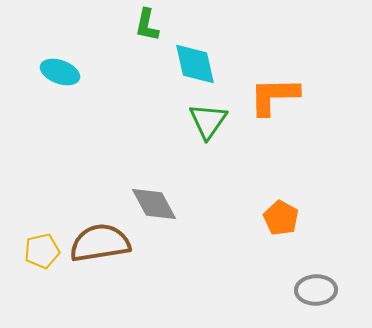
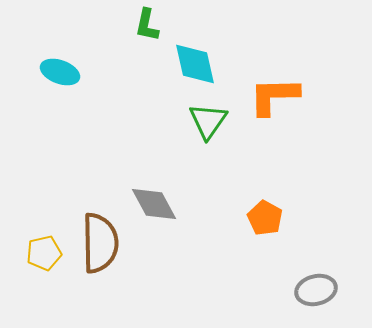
orange pentagon: moved 16 px left
brown semicircle: rotated 98 degrees clockwise
yellow pentagon: moved 2 px right, 2 px down
gray ellipse: rotated 12 degrees counterclockwise
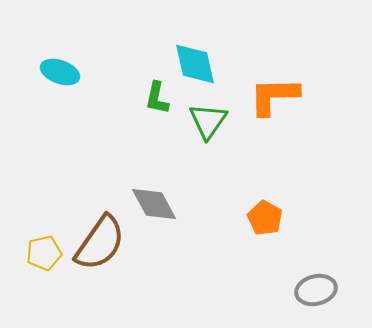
green L-shape: moved 10 px right, 73 px down
brown semicircle: rotated 36 degrees clockwise
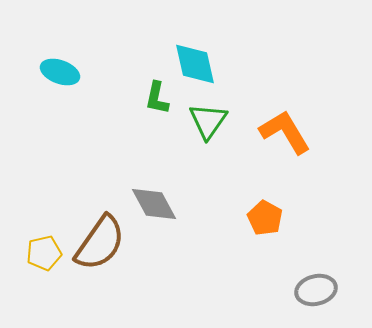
orange L-shape: moved 11 px right, 36 px down; rotated 60 degrees clockwise
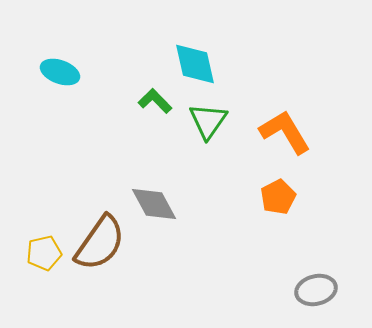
green L-shape: moved 2 px left, 3 px down; rotated 124 degrees clockwise
orange pentagon: moved 13 px right, 21 px up; rotated 16 degrees clockwise
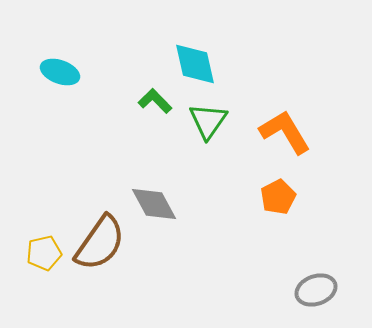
gray ellipse: rotated 6 degrees counterclockwise
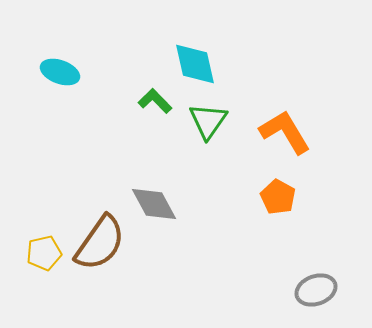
orange pentagon: rotated 16 degrees counterclockwise
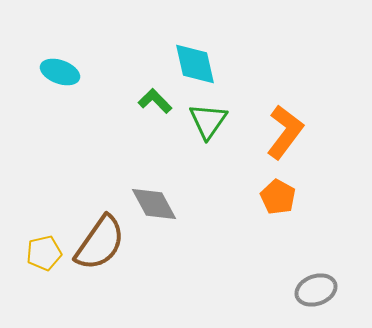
orange L-shape: rotated 68 degrees clockwise
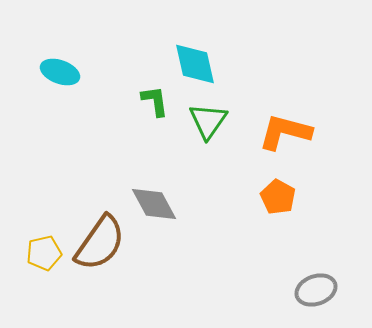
green L-shape: rotated 36 degrees clockwise
orange L-shape: rotated 112 degrees counterclockwise
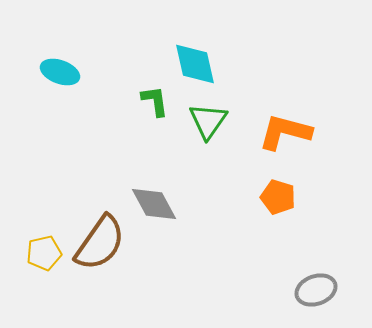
orange pentagon: rotated 12 degrees counterclockwise
